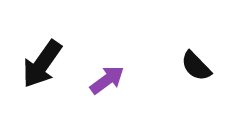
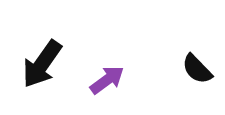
black semicircle: moved 1 px right, 3 px down
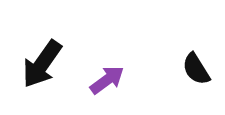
black semicircle: moved 1 px left; rotated 12 degrees clockwise
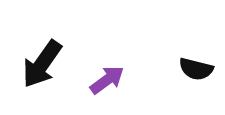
black semicircle: rotated 44 degrees counterclockwise
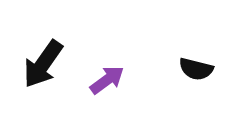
black arrow: moved 1 px right
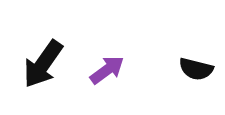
purple arrow: moved 10 px up
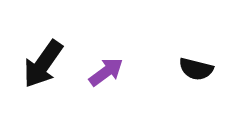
purple arrow: moved 1 px left, 2 px down
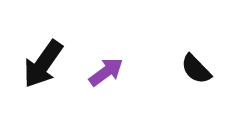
black semicircle: rotated 32 degrees clockwise
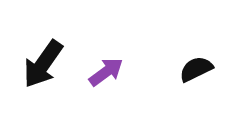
black semicircle: rotated 108 degrees clockwise
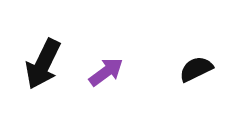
black arrow: rotated 9 degrees counterclockwise
